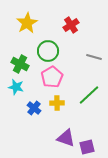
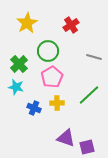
green cross: moved 1 px left; rotated 18 degrees clockwise
blue cross: rotated 16 degrees counterclockwise
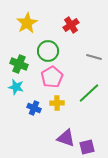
green cross: rotated 24 degrees counterclockwise
green line: moved 2 px up
